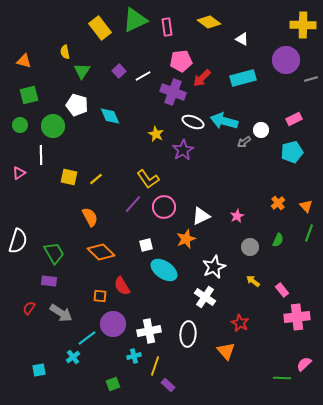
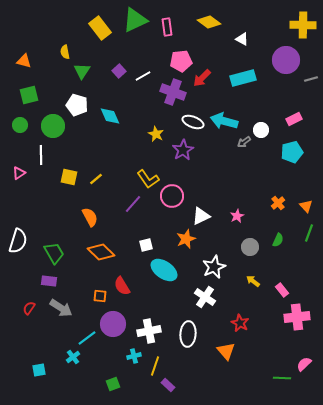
pink circle at (164, 207): moved 8 px right, 11 px up
gray arrow at (61, 313): moved 5 px up
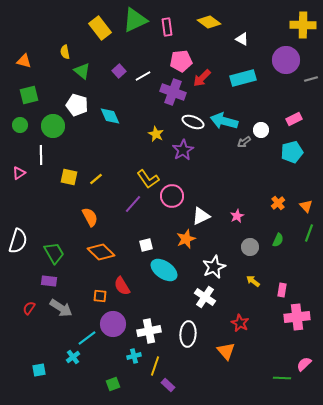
green triangle at (82, 71): rotated 24 degrees counterclockwise
pink rectangle at (282, 290): rotated 48 degrees clockwise
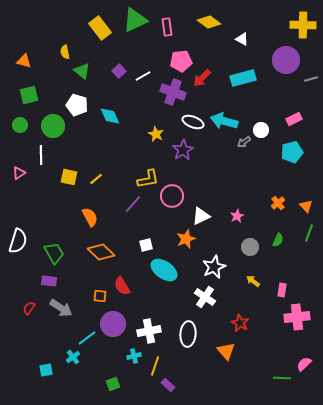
yellow L-shape at (148, 179): rotated 65 degrees counterclockwise
cyan square at (39, 370): moved 7 px right
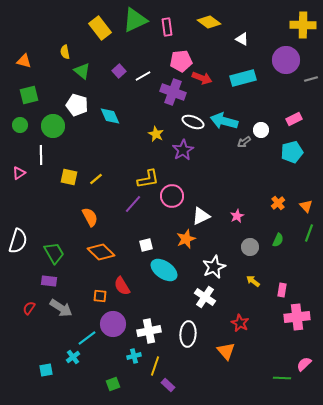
red arrow at (202, 78): rotated 114 degrees counterclockwise
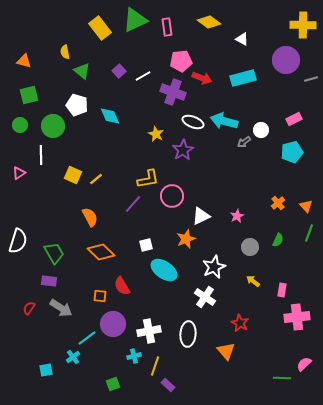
yellow square at (69, 177): moved 4 px right, 2 px up; rotated 12 degrees clockwise
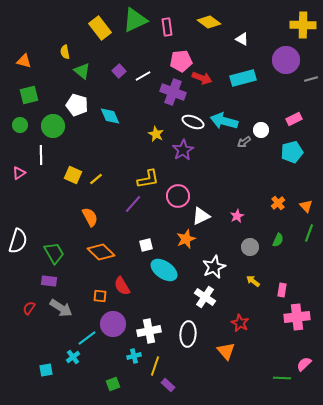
pink circle at (172, 196): moved 6 px right
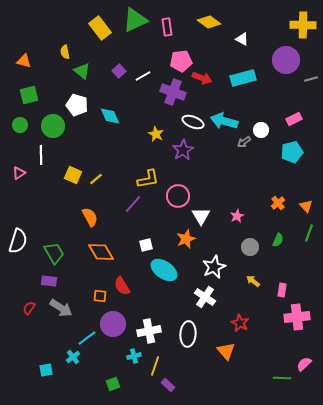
white triangle at (201, 216): rotated 36 degrees counterclockwise
orange diamond at (101, 252): rotated 16 degrees clockwise
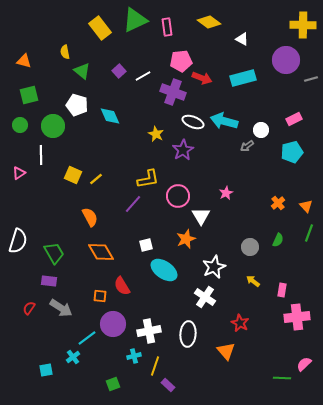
gray arrow at (244, 142): moved 3 px right, 4 px down
pink star at (237, 216): moved 11 px left, 23 px up
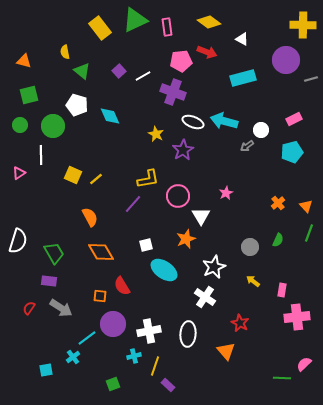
red arrow at (202, 78): moved 5 px right, 26 px up
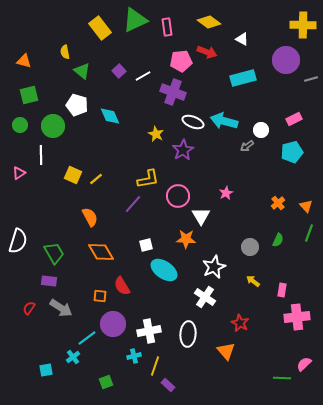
orange star at (186, 239): rotated 24 degrees clockwise
green square at (113, 384): moved 7 px left, 2 px up
